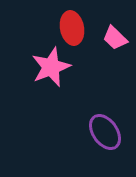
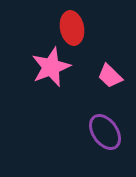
pink trapezoid: moved 5 px left, 38 px down
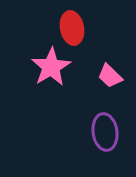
pink star: rotated 9 degrees counterclockwise
purple ellipse: rotated 27 degrees clockwise
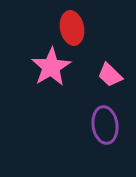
pink trapezoid: moved 1 px up
purple ellipse: moved 7 px up
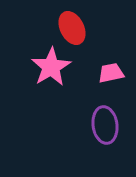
red ellipse: rotated 16 degrees counterclockwise
pink trapezoid: moved 1 px right, 2 px up; rotated 124 degrees clockwise
